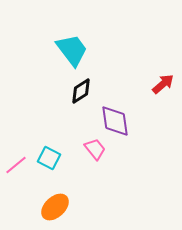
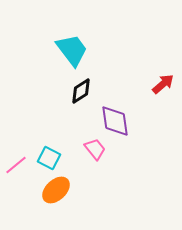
orange ellipse: moved 1 px right, 17 px up
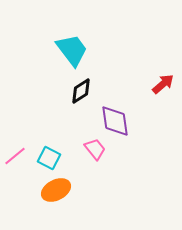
pink line: moved 1 px left, 9 px up
orange ellipse: rotated 16 degrees clockwise
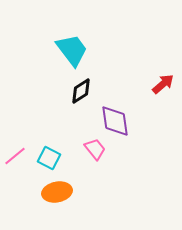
orange ellipse: moved 1 px right, 2 px down; rotated 16 degrees clockwise
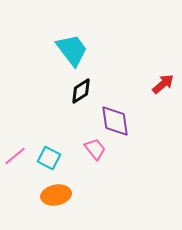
orange ellipse: moved 1 px left, 3 px down
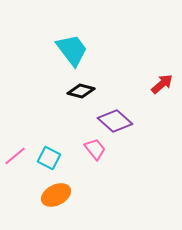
red arrow: moved 1 px left
black diamond: rotated 48 degrees clockwise
purple diamond: rotated 40 degrees counterclockwise
orange ellipse: rotated 16 degrees counterclockwise
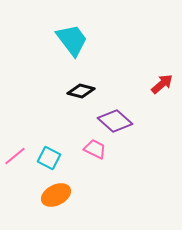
cyan trapezoid: moved 10 px up
pink trapezoid: rotated 25 degrees counterclockwise
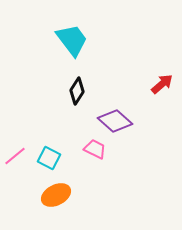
black diamond: moved 4 px left; rotated 72 degrees counterclockwise
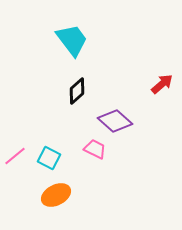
black diamond: rotated 16 degrees clockwise
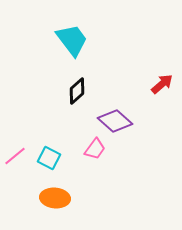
pink trapezoid: rotated 100 degrees clockwise
orange ellipse: moved 1 px left, 3 px down; rotated 32 degrees clockwise
